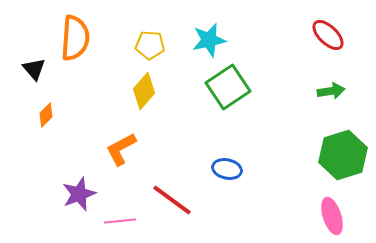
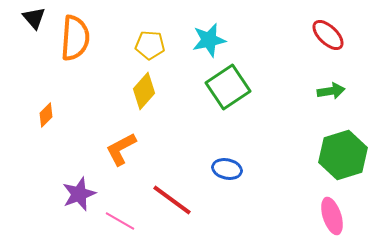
black triangle: moved 51 px up
pink line: rotated 36 degrees clockwise
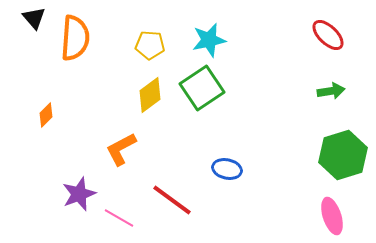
green square: moved 26 px left, 1 px down
yellow diamond: moved 6 px right, 4 px down; rotated 12 degrees clockwise
pink line: moved 1 px left, 3 px up
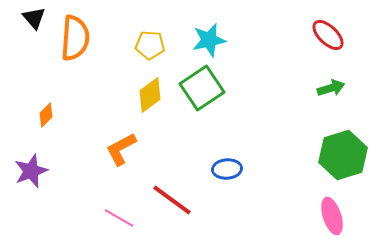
green arrow: moved 3 px up; rotated 8 degrees counterclockwise
blue ellipse: rotated 16 degrees counterclockwise
purple star: moved 48 px left, 23 px up
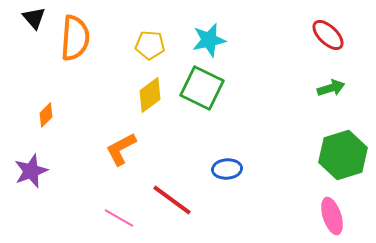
green square: rotated 30 degrees counterclockwise
